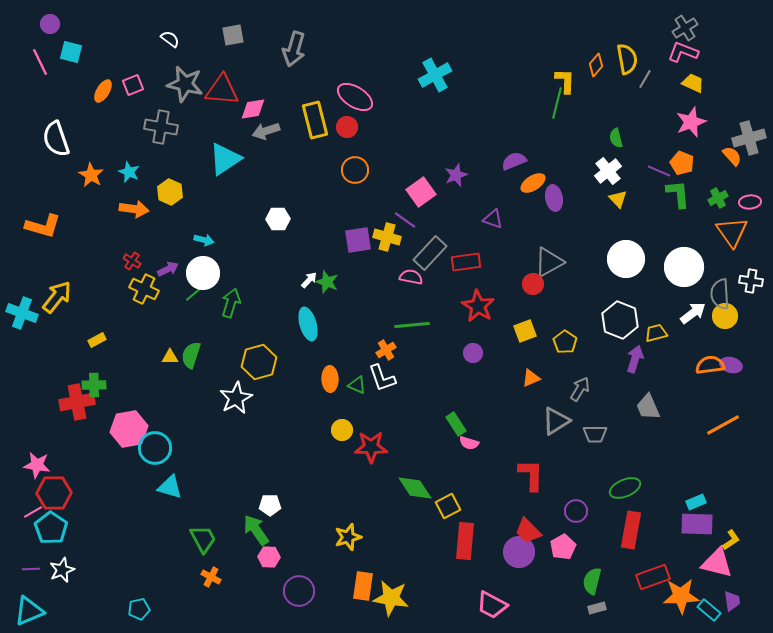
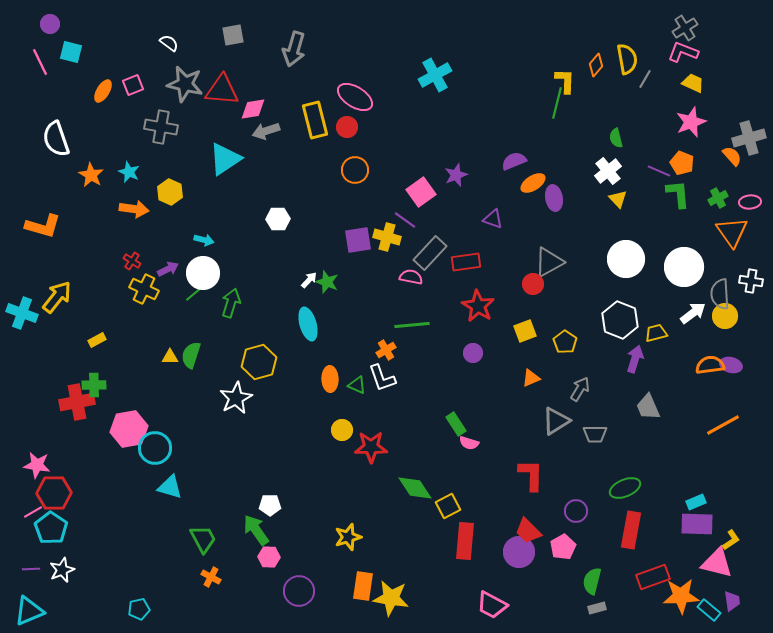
white semicircle at (170, 39): moved 1 px left, 4 px down
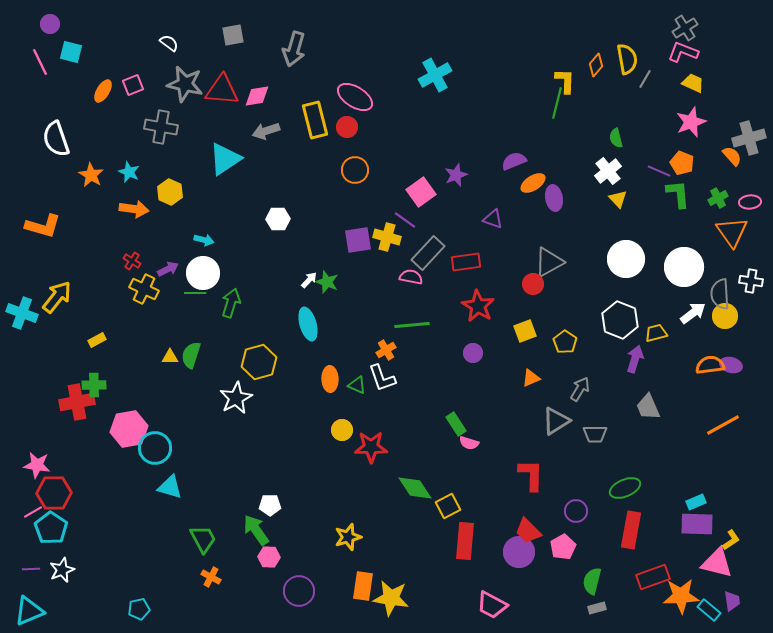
pink diamond at (253, 109): moved 4 px right, 13 px up
gray rectangle at (430, 253): moved 2 px left
green line at (195, 293): rotated 40 degrees clockwise
